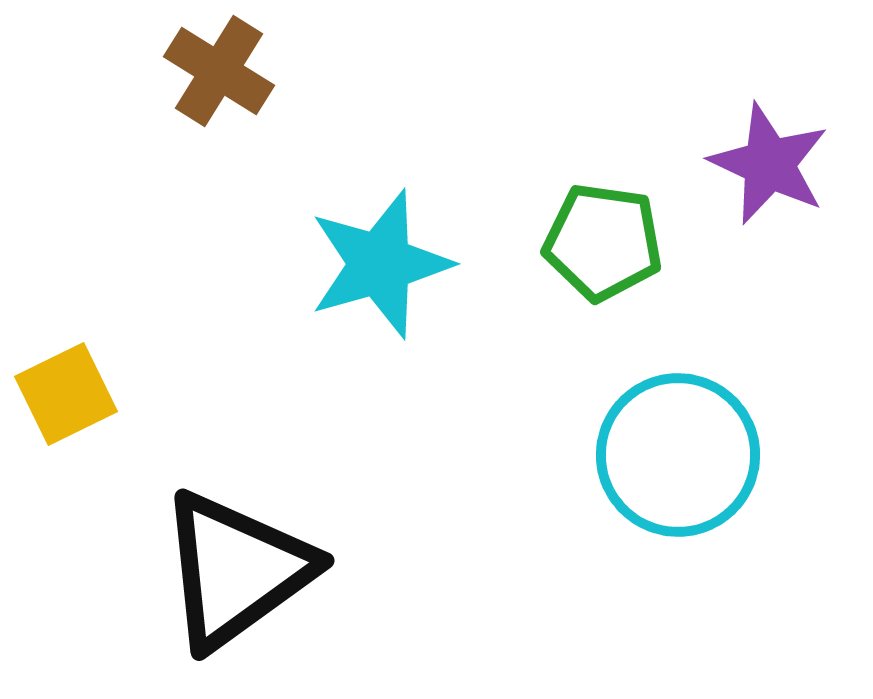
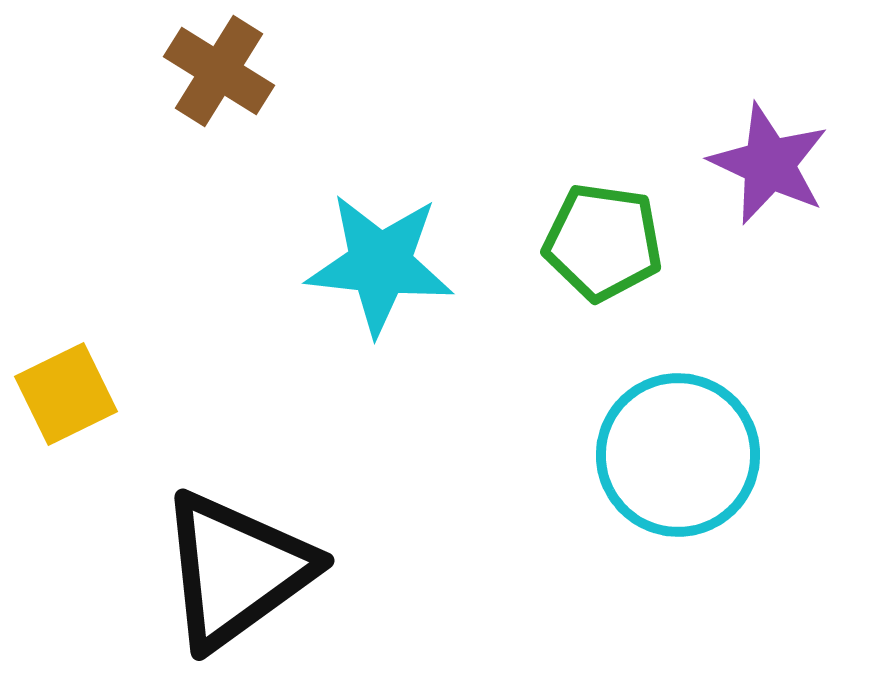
cyan star: rotated 22 degrees clockwise
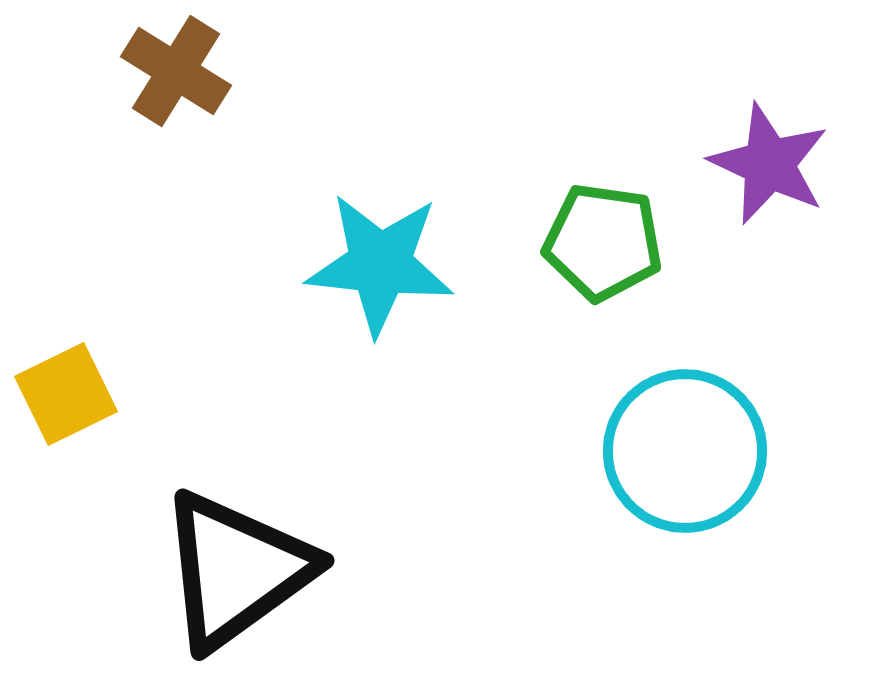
brown cross: moved 43 px left
cyan circle: moved 7 px right, 4 px up
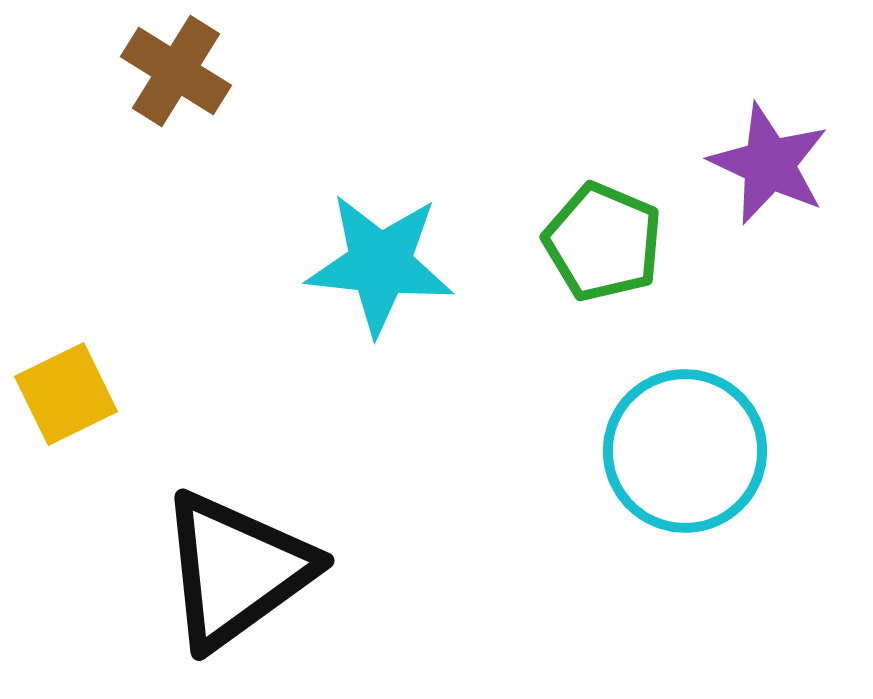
green pentagon: rotated 15 degrees clockwise
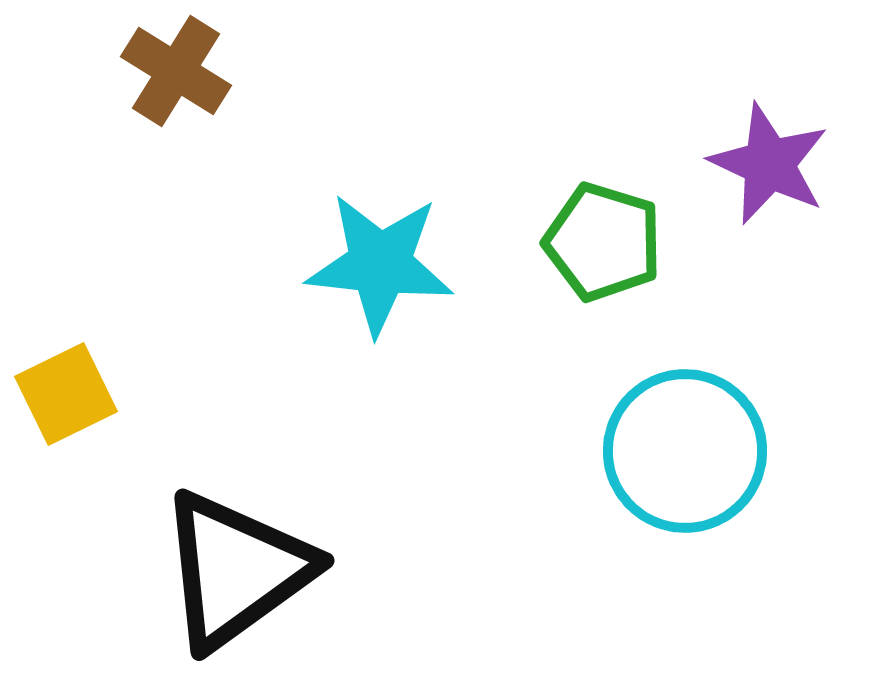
green pentagon: rotated 6 degrees counterclockwise
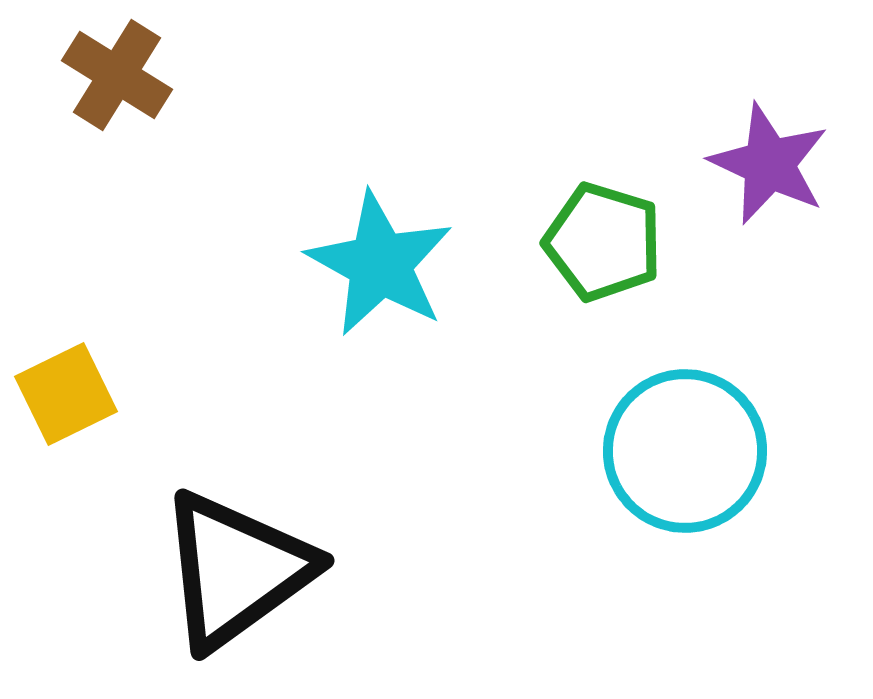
brown cross: moved 59 px left, 4 px down
cyan star: rotated 23 degrees clockwise
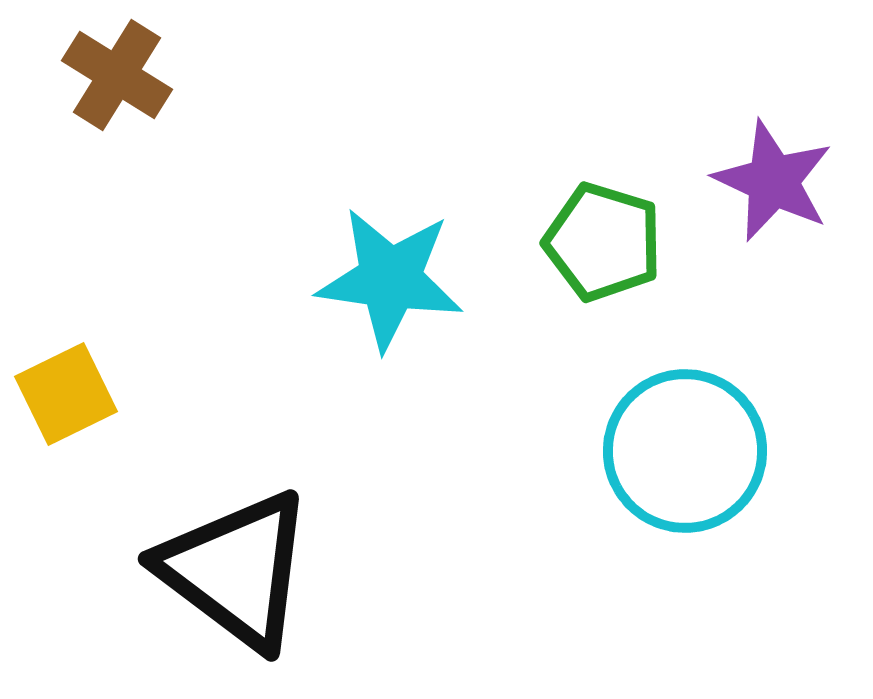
purple star: moved 4 px right, 17 px down
cyan star: moved 10 px right, 15 px down; rotated 21 degrees counterclockwise
black triangle: rotated 47 degrees counterclockwise
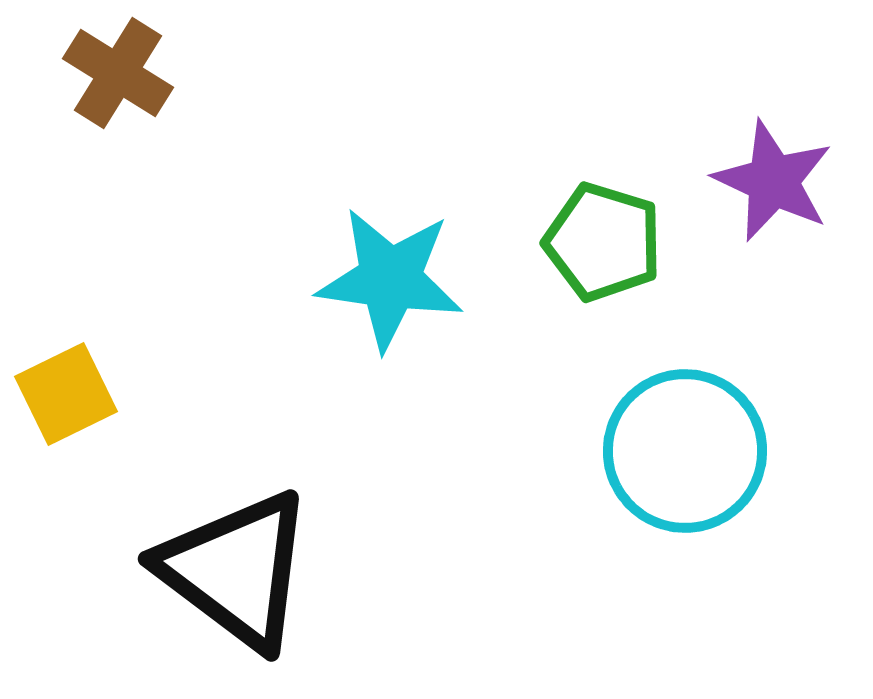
brown cross: moved 1 px right, 2 px up
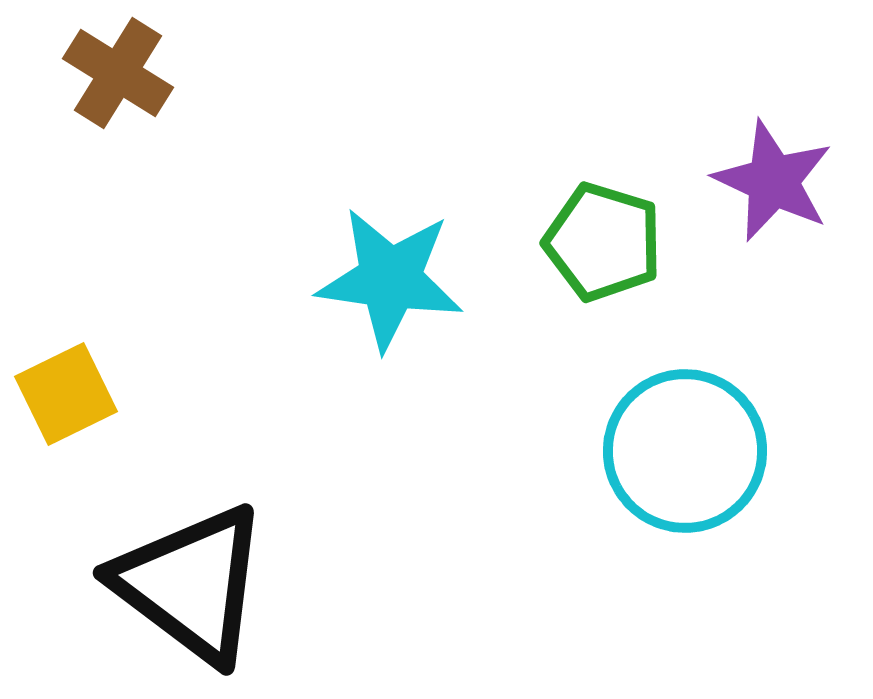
black triangle: moved 45 px left, 14 px down
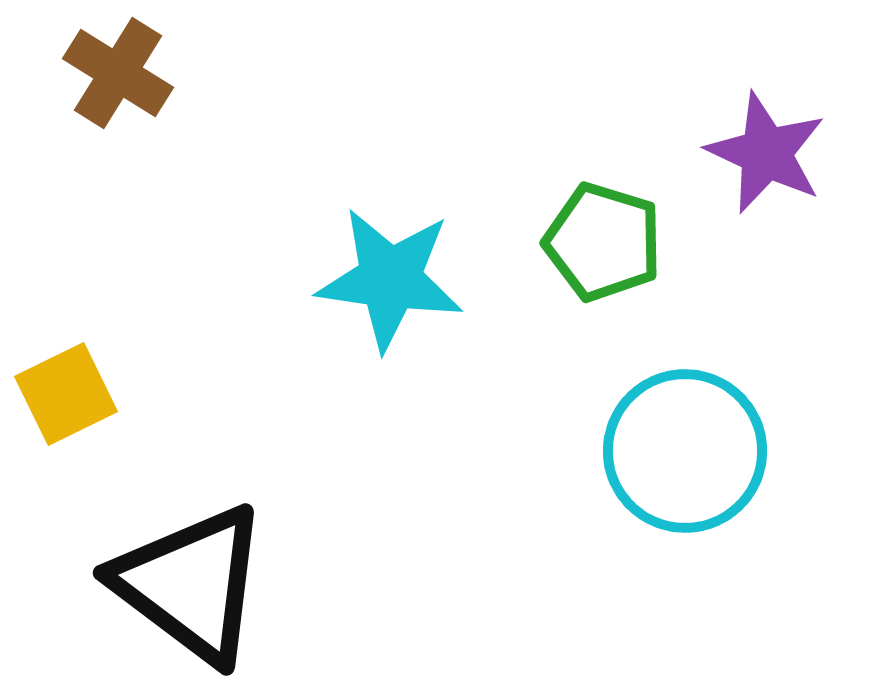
purple star: moved 7 px left, 28 px up
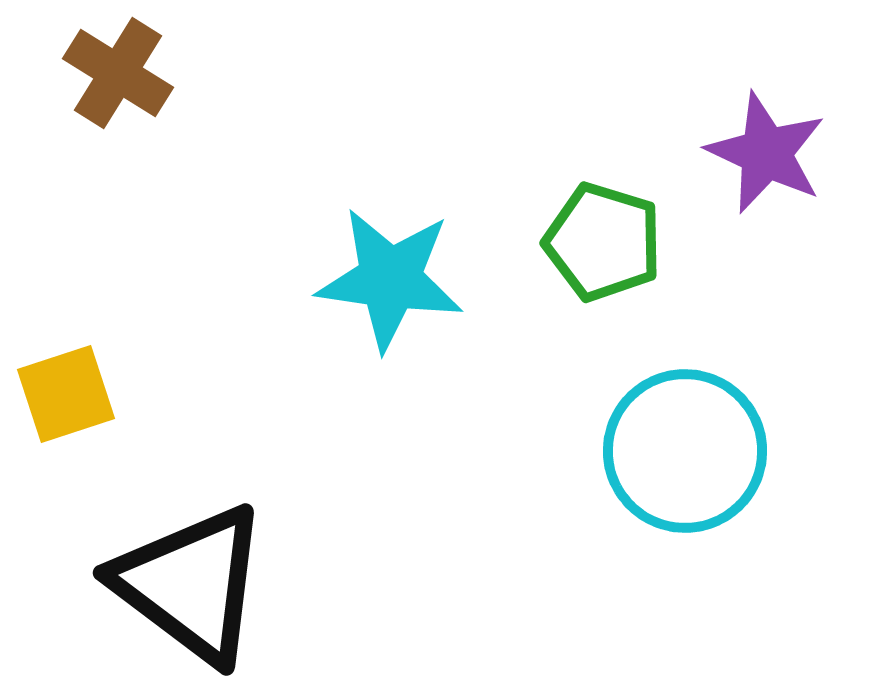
yellow square: rotated 8 degrees clockwise
